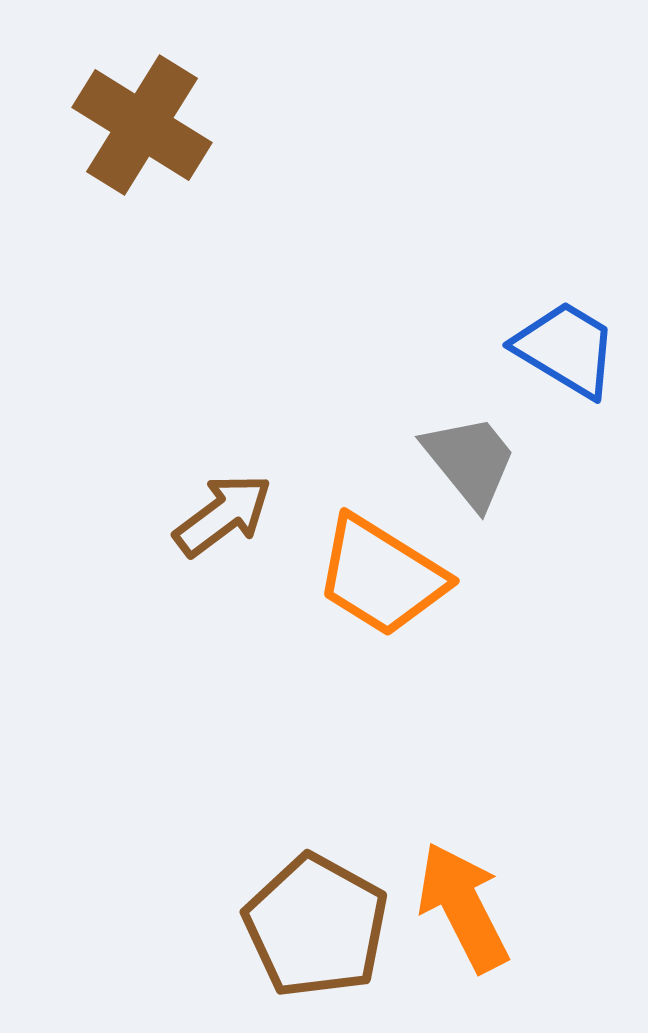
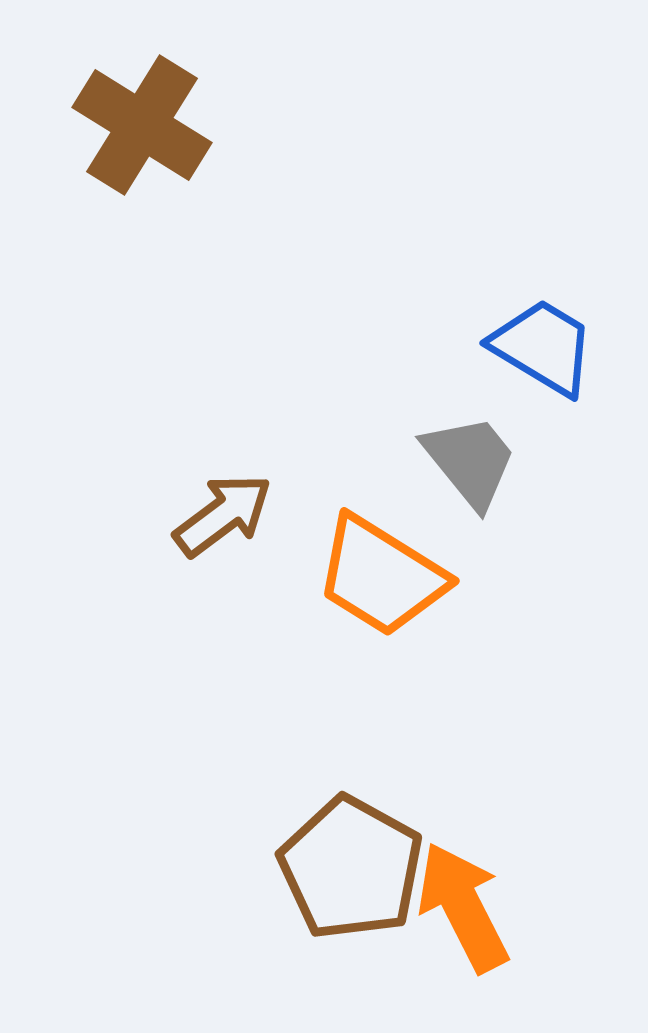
blue trapezoid: moved 23 px left, 2 px up
brown pentagon: moved 35 px right, 58 px up
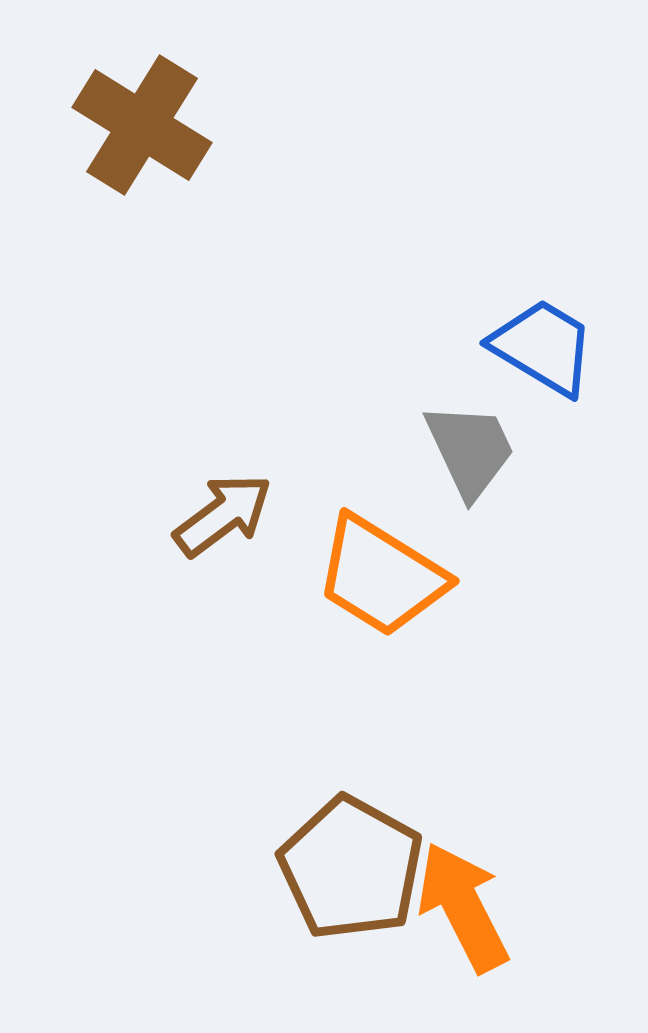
gray trapezoid: moved 11 px up; rotated 14 degrees clockwise
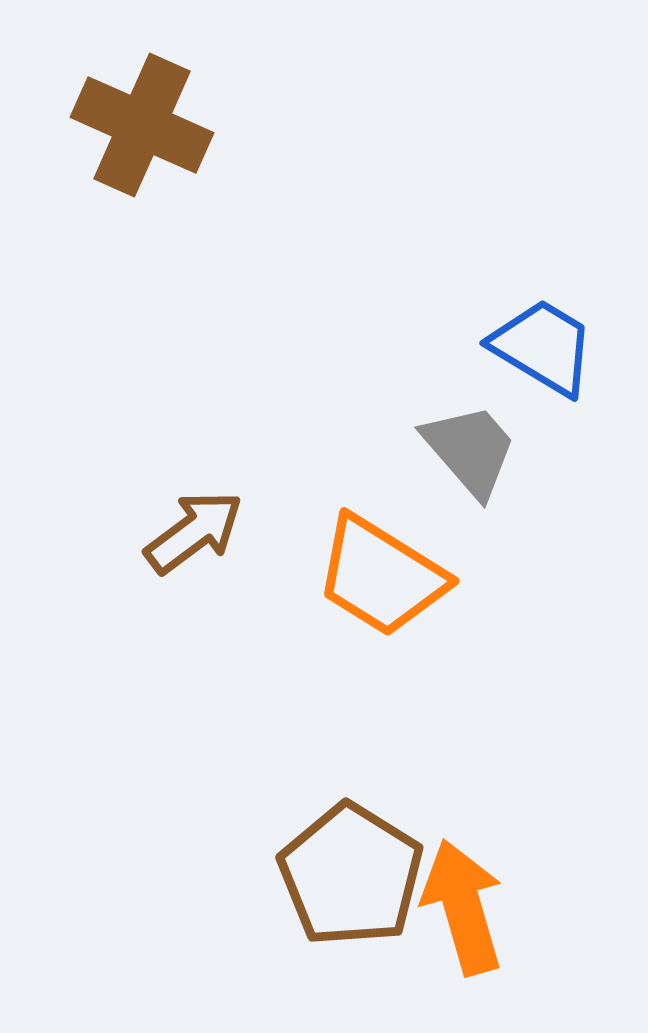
brown cross: rotated 8 degrees counterclockwise
gray trapezoid: rotated 16 degrees counterclockwise
brown arrow: moved 29 px left, 17 px down
brown pentagon: moved 7 px down; rotated 3 degrees clockwise
orange arrow: rotated 11 degrees clockwise
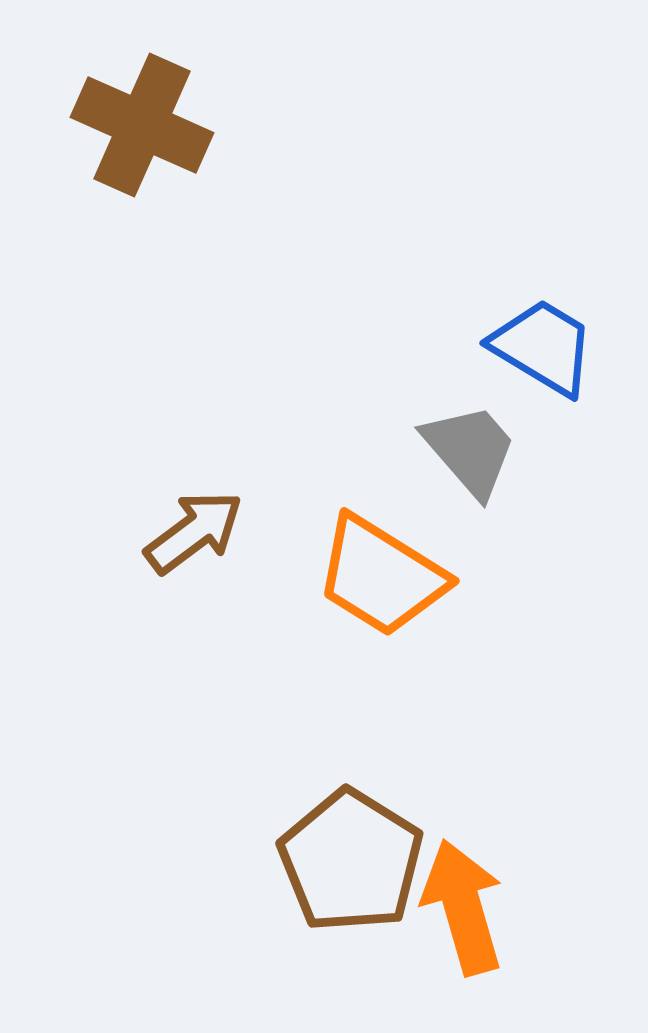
brown pentagon: moved 14 px up
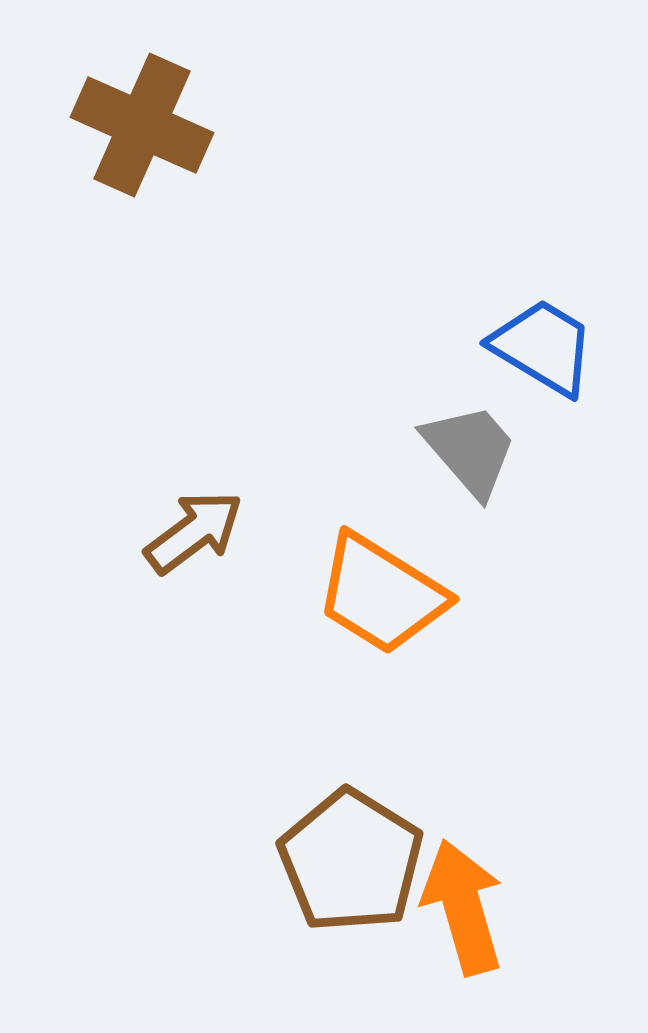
orange trapezoid: moved 18 px down
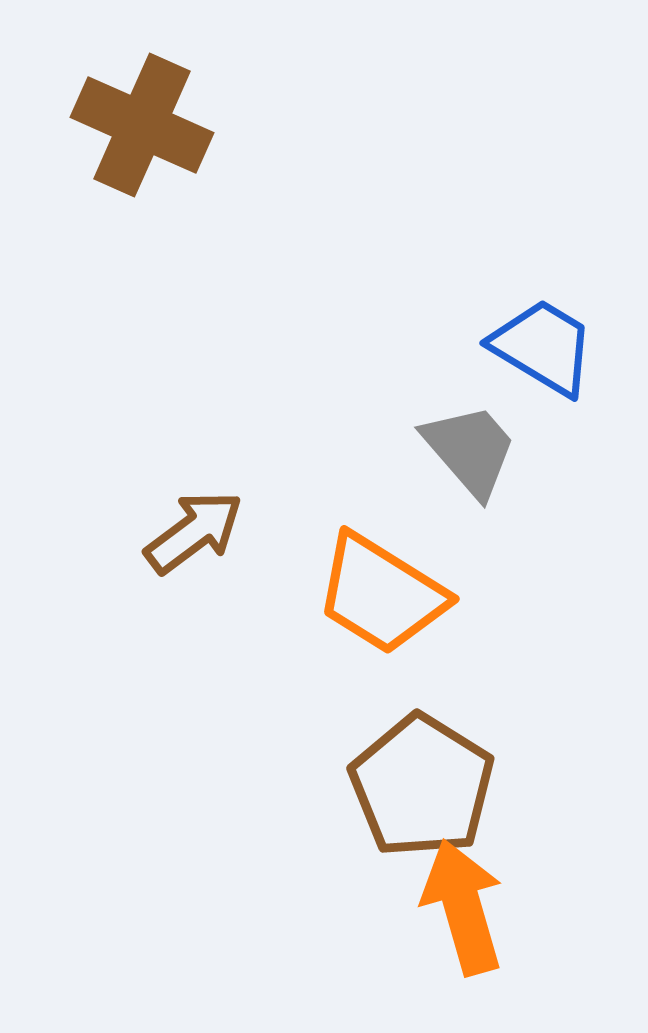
brown pentagon: moved 71 px right, 75 px up
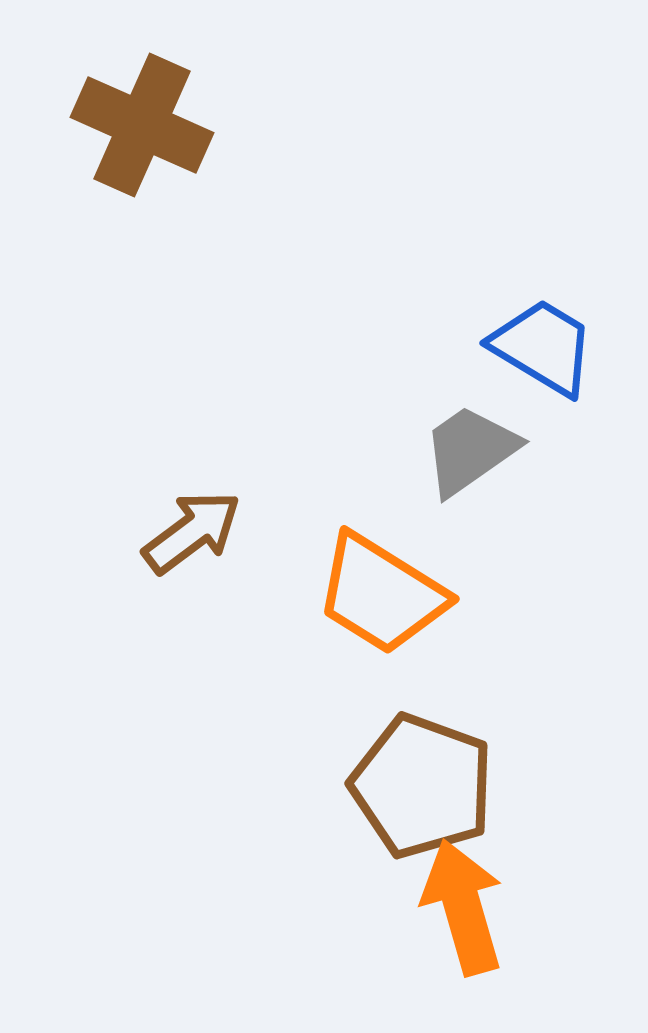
gray trapezoid: rotated 84 degrees counterclockwise
brown arrow: moved 2 px left
brown pentagon: rotated 12 degrees counterclockwise
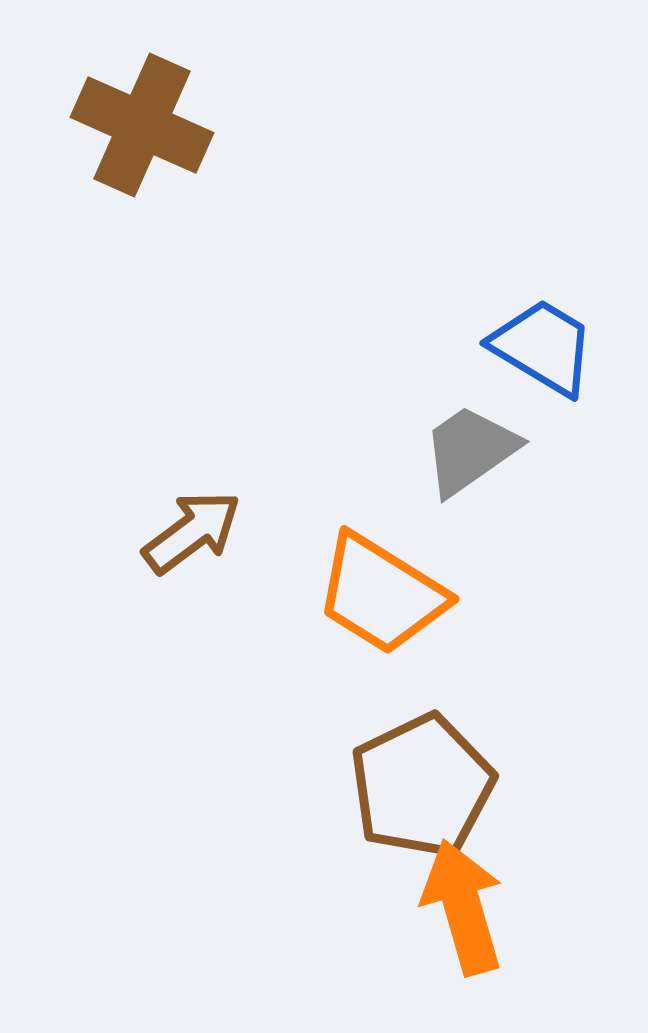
brown pentagon: rotated 26 degrees clockwise
